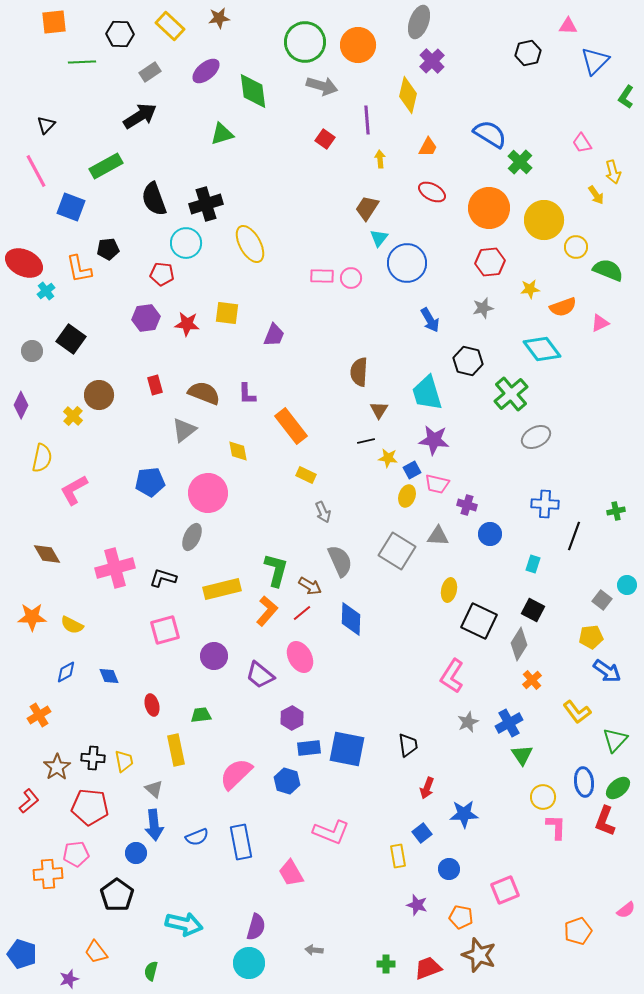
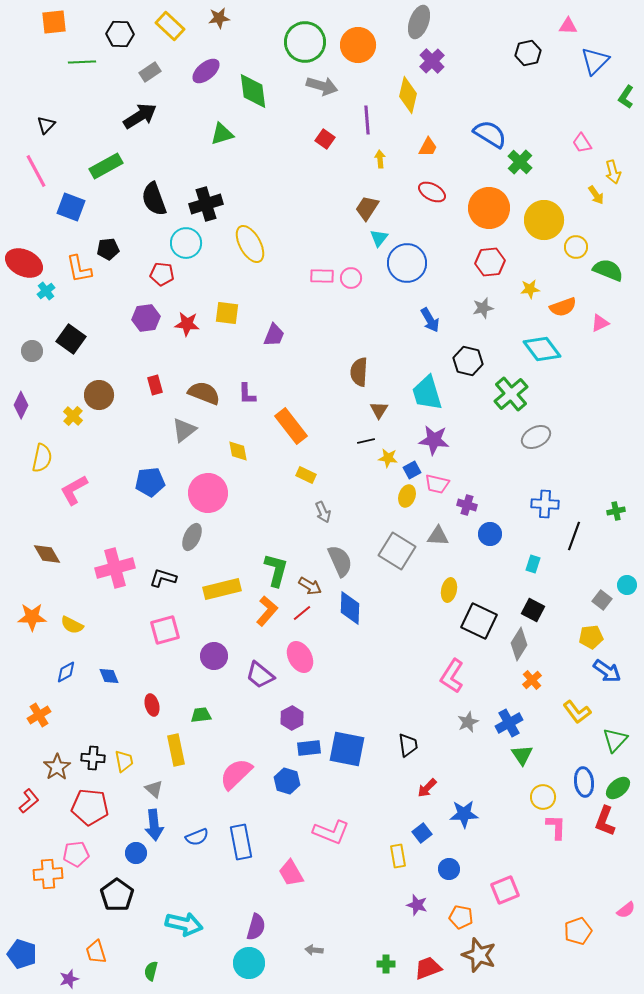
blue diamond at (351, 619): moved 1 px left, 11 px up
red arrow at (427, 788): rotated 25 degrees clockwise
orange trapezoid at (96, 952): rotated 20 degrees clockwise
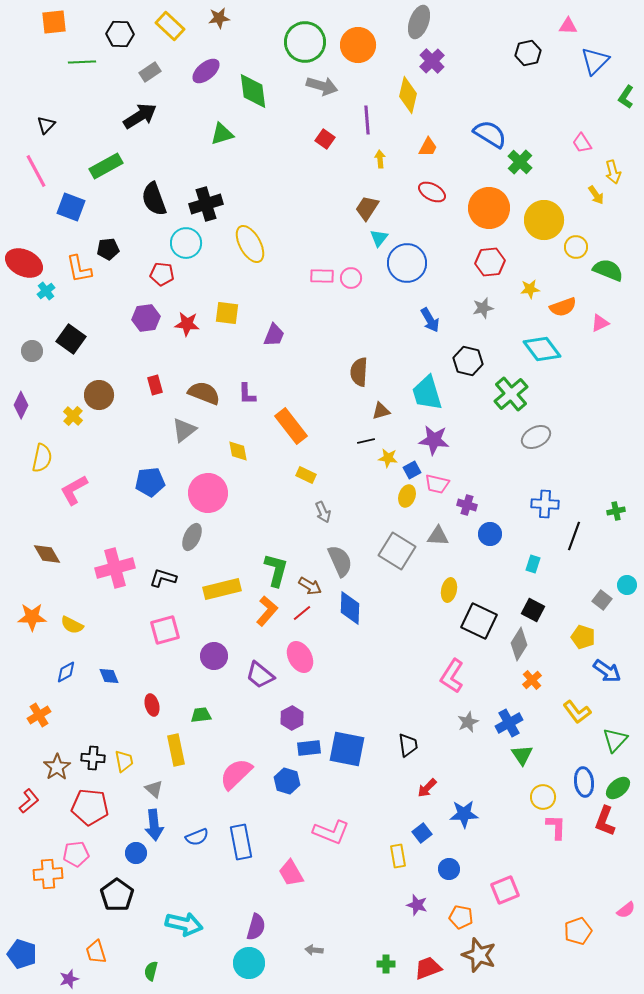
brown triangle at (379, 410): moved 2 px right, 1 px down; rotated 42 degrees clockwise
yellow pentagon at (591, 637): moved 8 px left; rotated 25 degrees clockwise
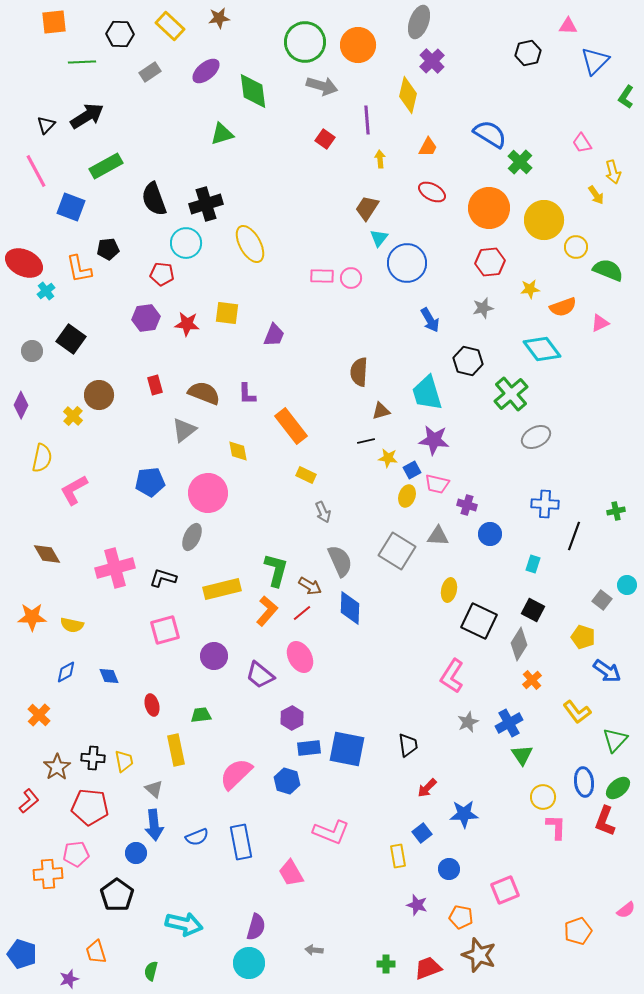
black arrow at (140, 116): moved 53 px left
yellow semicircle at (72, 625): rotated 15 degrees counterclockwise
orange cross at (39, 715): rotated 15 degrees counterclockwise
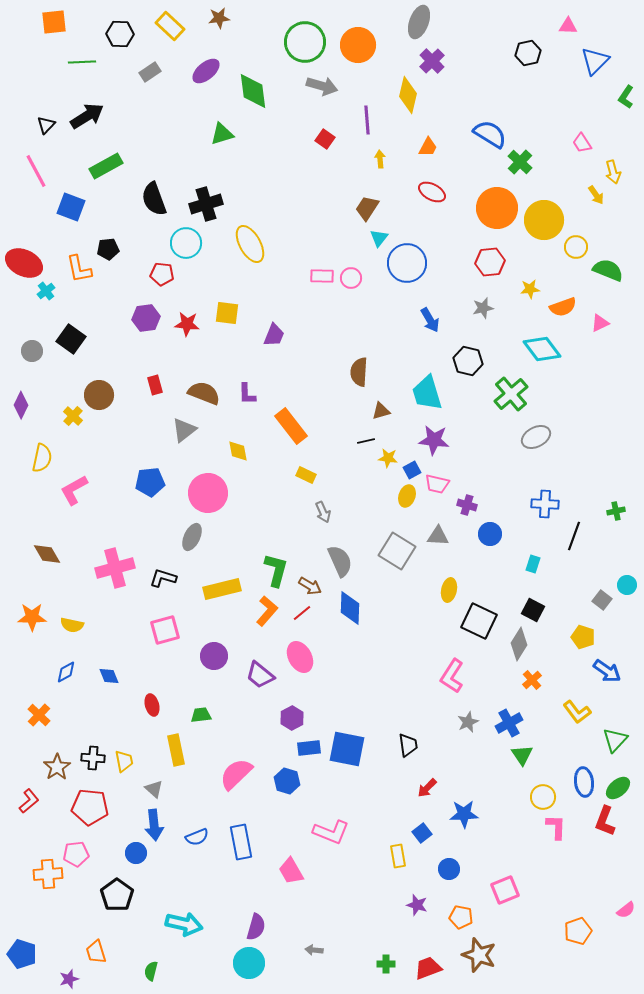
orange circle at (489, 208): moved 8 px right
pink trapezoid at (291, 873): moved 2 px up
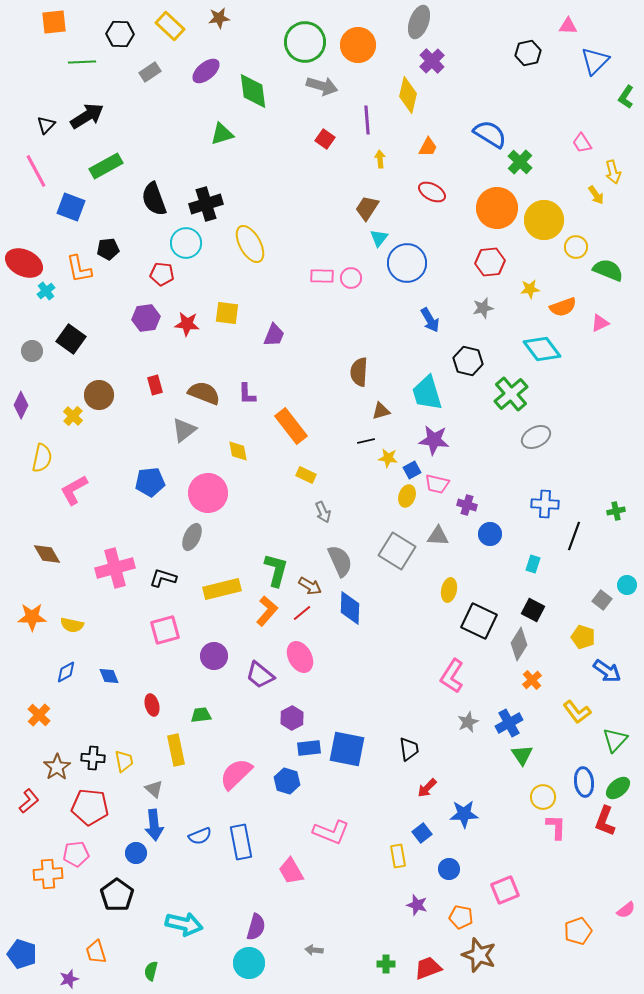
black trapezoid at (408, 745): moved 1 px right, 4 px down
blue semicircle at (197, 837): moved 3 px right, 1 px up
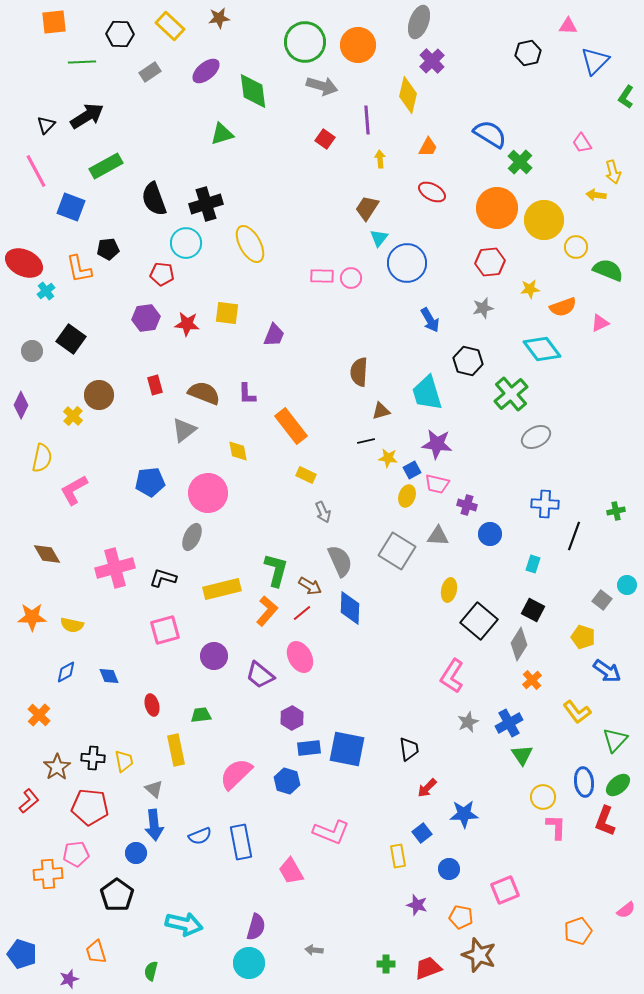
yellow arrow at (596, 195): rotated 132 degrees clockwise
purple star at (434, 440): moved 3 px right, 4 px down
black square at (479, 621): rotated 15 degrees clockwise
green ellipse at (618, 788): moved 3 px up
